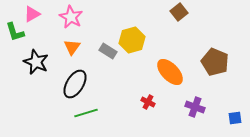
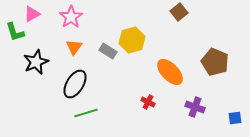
pink star: rotated 10 degrees clockwise
orange triangle: moved 2 px right
black star: rotated 25 degrees clockwise
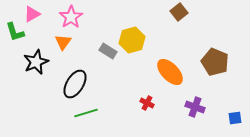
orange triangle: moved 11 px left, 5 px up
red cross: moved 1 px left, 1 px down
